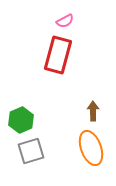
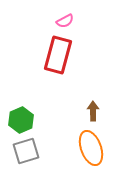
gray square: moved 5 px left
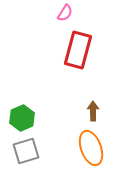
pink semicircle: moved 8 px up; rotated 30 degrees counterclockwise
red rectangle: moved 20 px right, 5 px up
green hexagon: moved 1 px right, 2 px up
